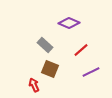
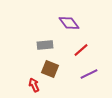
purple diamond: rotated 30 degrees clockwise
gray rectangle: rotated 49 degrees counterclockwise
purple line: moved 2 px left, 2 px down
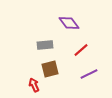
brown square: rotated 36 degrees counterclockwise
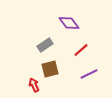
gray rectangle: rotated 28 degrees counterclockwise
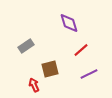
purple diamond: rotated 20 degrees clockwise
gray rectangle: moved 19 px left, 1 px down
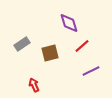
gray rectangle: moved 4 px left, 2 px up
red line: moved 1 px right, 4 px up
brown square: moved 16 px up
purple line: moved 2 px right, 3 px up
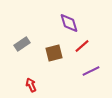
brown square: moved 4 px right
red arrow: moved 3 px left
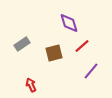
purple line: rotated 24 degrees counterclockwise
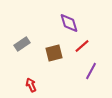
purple line: rotated 12 degrees counterclockwise
